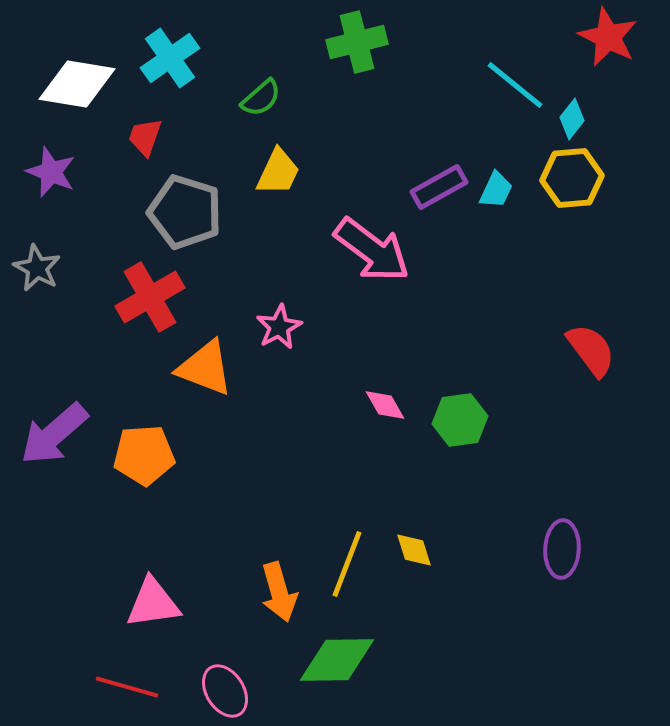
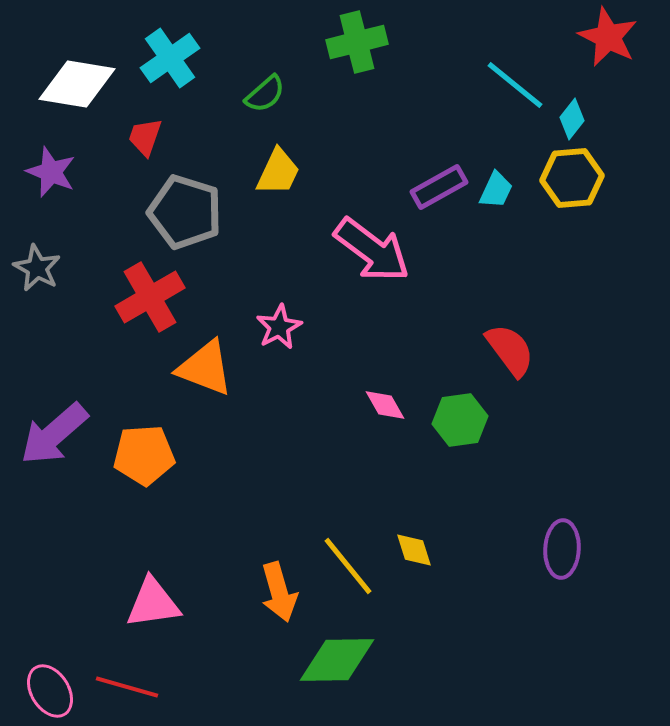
green semicircle: moved 4 px right, 4 px up
red semicircle: moved 81 px left
yellow line: moved 1 px right, 2 px down; rotated 60 degrees counterclockwise
pink ellipse: moved 175 px left
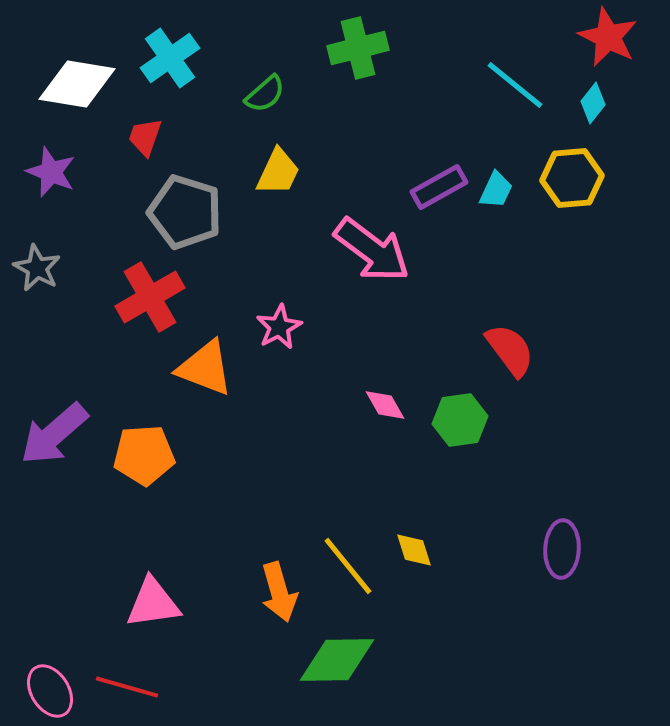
green cross: moved 1 px right, 6 px down
cyan diamond: moved 21 px right, 16 px up
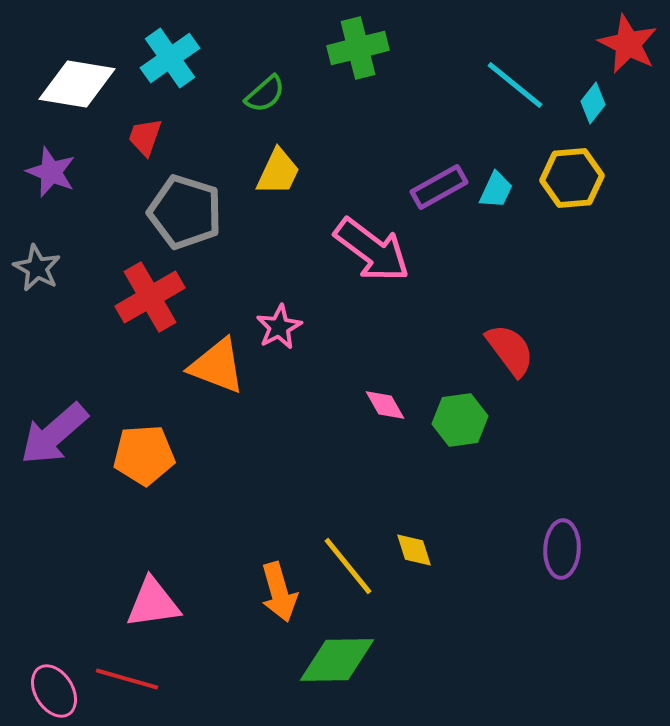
red star: moved 20 px right, 7 px down
orange triangle: moved 12 px right, 2 px up
red line: moved 8 px up
pink ellipse: moved 4 px right
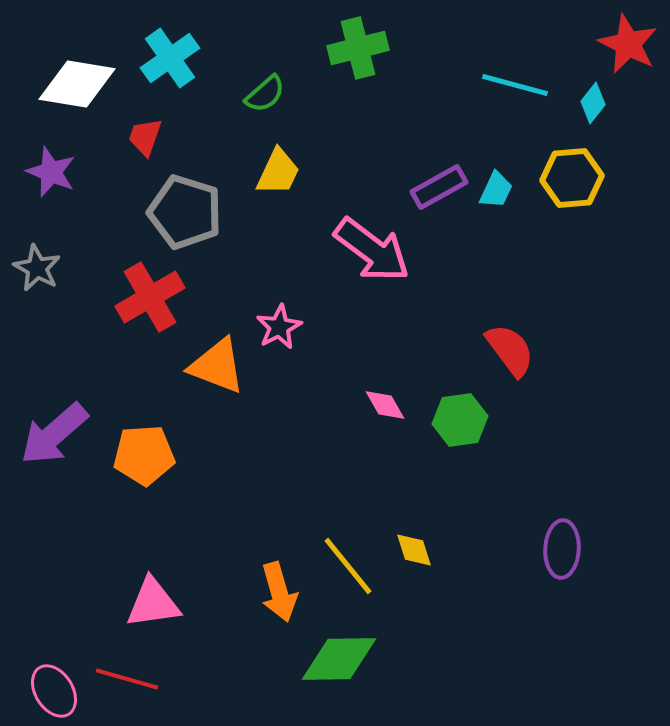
cyan line: rotated 24 degrees counterclockwise
green diamond: moved 2 px right, 1 px up
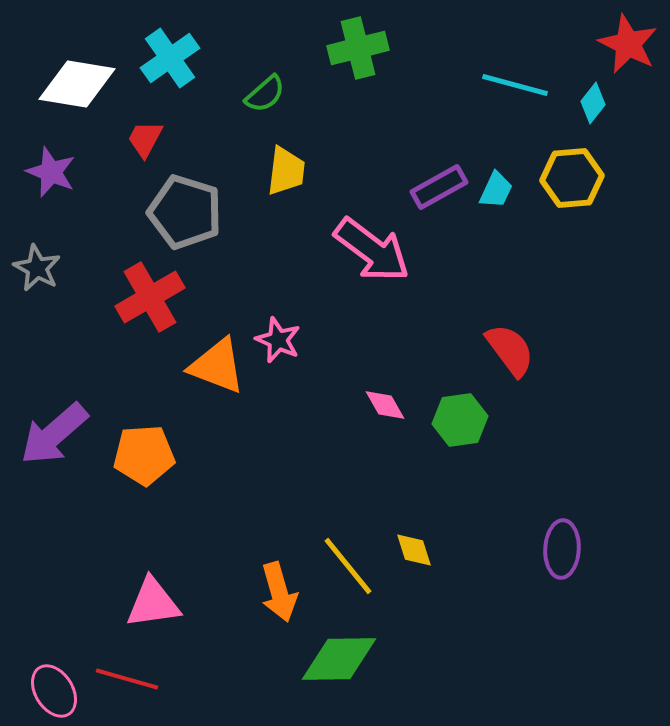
red trapezoid: moved 2 px down; rotated 9 degrees clockwise
yellow trapezoid: moved 8 px right, 1 px up; rotated 18 degrees counterclockwise
pink star: moved 1 px left, 13 px down; rotated 21 degrees counterclockwise
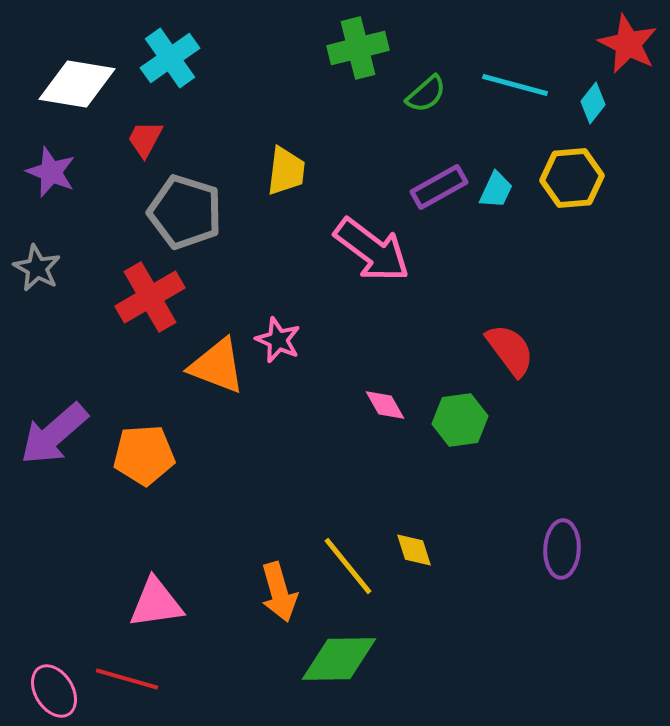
green semicircle: moved 161 px right
pink triangle: moved 3 px right
